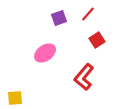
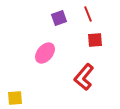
red line: rotated 63 degrees counterclockwise
red square: moved 2 px left; rotated 28 degrees clockwise
pink ellipse: rotated 15 degrees counterclockwise
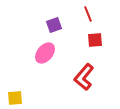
purple square: moved 5 px left, 7 px down
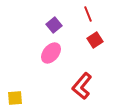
purple square: rotated 21 degrees counterclockwise
red square: rotated 28 degrees counterclockwise
pink ellipse: moved 6 px right
red L-shape: moved 2 px left, 9 px down
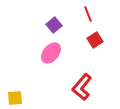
red L-shape: moved 1 px down
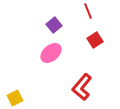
red line: moved 3 px up
pink ellipse: rotated 10 degrees clockwise
yellow square: rotated 21 degrees counterclockwise
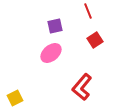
purple square: moved 1 px right, 1 px down; rotated 28 degrees clockwise
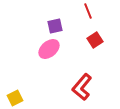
pink ellipse: moved 2 px left, 4 px up
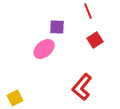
purple square: moved 2 px right, 1 px down; rotated 14 degrees clockwise
pink ellipse: moved 5 px left
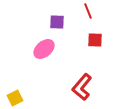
purple square: moved 5 px up
red square: rotated 35 degrees clockwise
